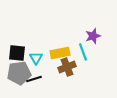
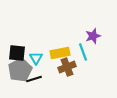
gray pentagon: moved 1 px right, 3 px up; rotated 20 degrees counterclockwise
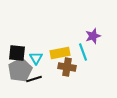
brown cross: rotated 30 degrees clockwise
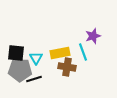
black square: moved 1 px left
gray pentagon: rotated 30 degrees clockwise
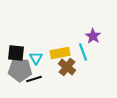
purple star: rotated 21 degrees counterclockwise
brown cross: rotated 30 degrees clockwise
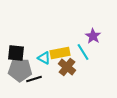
cyan line: rotated 12 degrees counterclockwise
cyan triangle: moved 8 px right; rotated 32 degrees counterclockwise
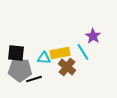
cyan triangle: rotated 24 degrees counterclockwise
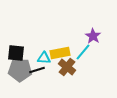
cyan line: rotated 72 degrees clockwise
black line: moved 3 px right, 9 px up
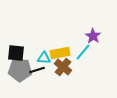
brown cross: moved 4 px left
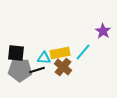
purple star: moved 10 px right, 5 px up
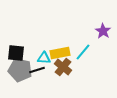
gray pentagon: rotated 10 degrees clockwise
